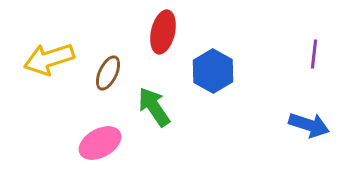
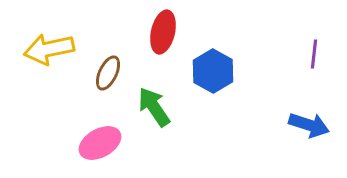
yellow arrow: moved 10 px up; rotated 6 degrees clockwise
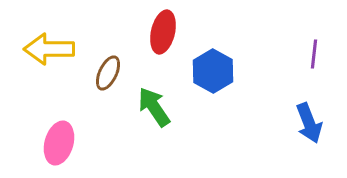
yellow arrow: rotated 12 degrees clockwise
blue arrow: moved 2 px up; rotated 51 degrees clockwise
pink ellipse: moved 41 px left; rotated 45 degrees counterclockwise
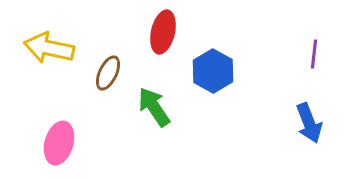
yellow arrow: moved 1 px up; rotated 12 degrees clockwise
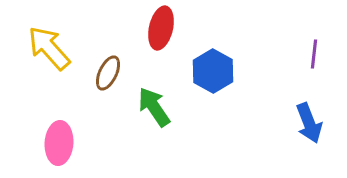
red ellipse: moved 2 px left, 4 px up
yellow arrow: rotated 36 degrees clockwise
pink ellipse: rotated 12 degrees counterclockwise
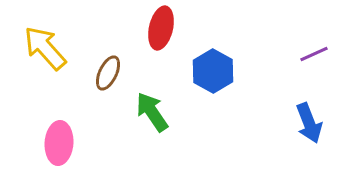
yellow arrow: moved 4 px left
purple line: rotated 60 degrees clockwise
green arrow: moved 2 px left, 5 px down
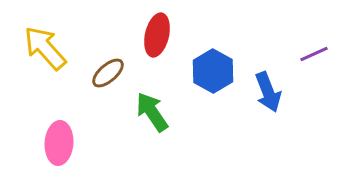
red ellipse: moved 4 px left, 7 px down
brown ellipse: rotated 24 degrees clockwise
blue arrow: moved 41 px left, 31 px up
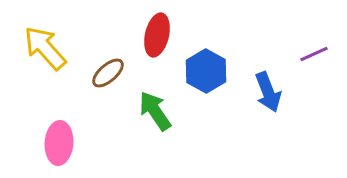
blue hexagon: moved 7 px left
green arrow: moved 3 px right, 1 px up
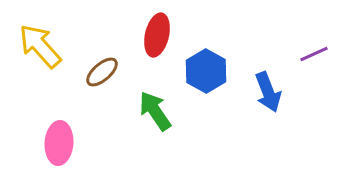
yellow arrow: moved 5 px left, 2 px up
brown ellipse: moved 6 px left, 1 px up
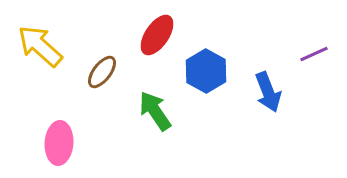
red ellipse: rotated 21 degrees clockwise
yellow arrow: rotated 6 degrees counterclockwise
brown ellipse: rotated 12 degrees counterclockwise
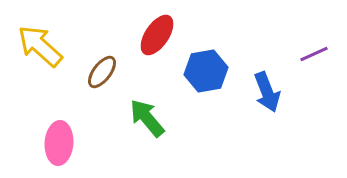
blue hexagon: rotated 21 degrees clockwise
blue arrow: moved 1 px left
green arrow: moved 8 px left, 7 px down; rotated 6 degrees counterclockwise
